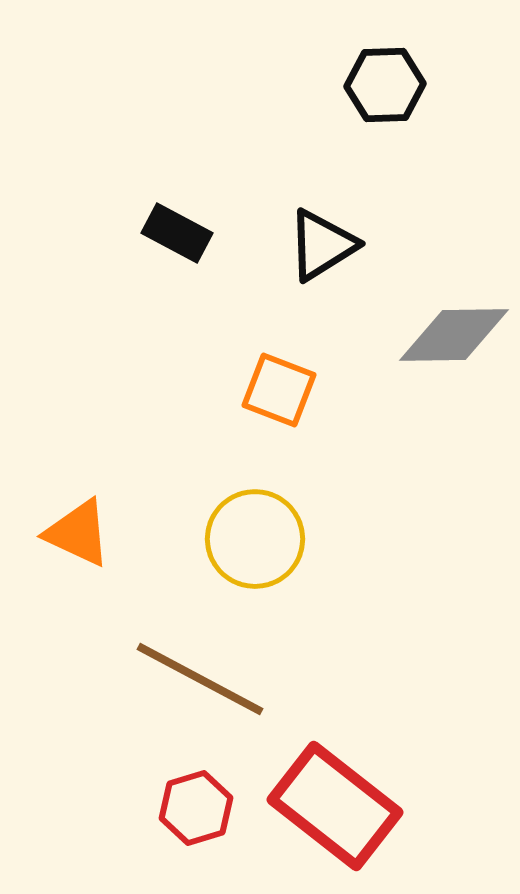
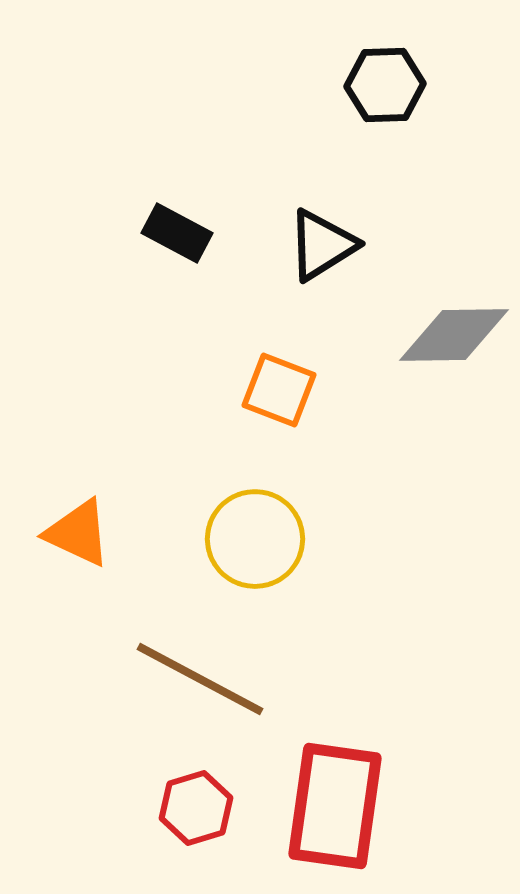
red rectangle: rotated 60 degrees clockwise
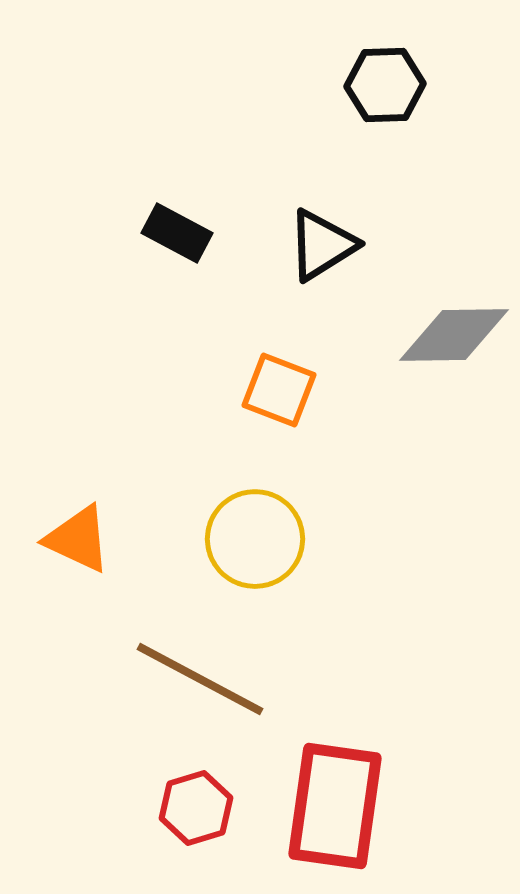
orange triangle: moved 6 px down
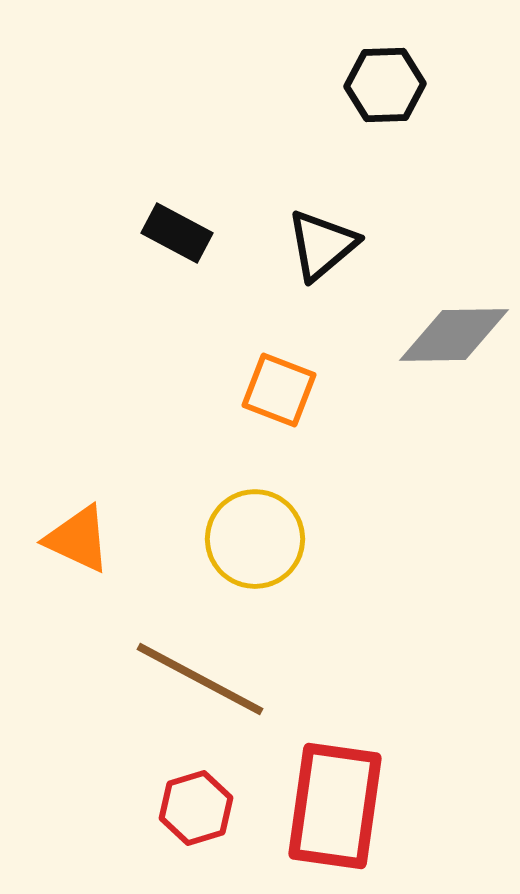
black triangle: rotated 8 degrees counterclockwise
